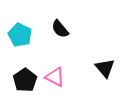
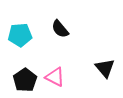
cyan pentagon: rotated 30 degrees counterclockwise
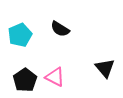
black semicircle: rotated 18 degrees counterclockwise
cyan pentagon: rotated 20 degrees counterclockwise
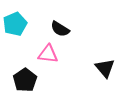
cyan pentagon: moved 5 px left, 11 px up
pink triangle: moved 7 px left, 23 px up; rotated 20 degrees counterclockwise
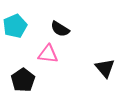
cyan pentagon: moved 2 px down
black pentagon: moved 2 px left
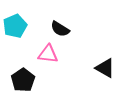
black triangle: rotated 20 degrees counterclockwise
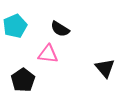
black triangle: rotated 20 degrees clockwise
